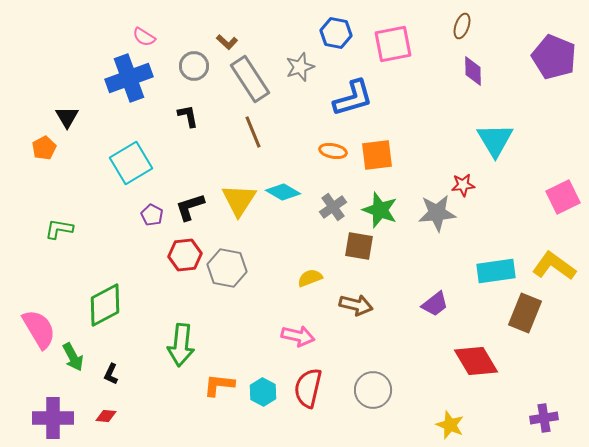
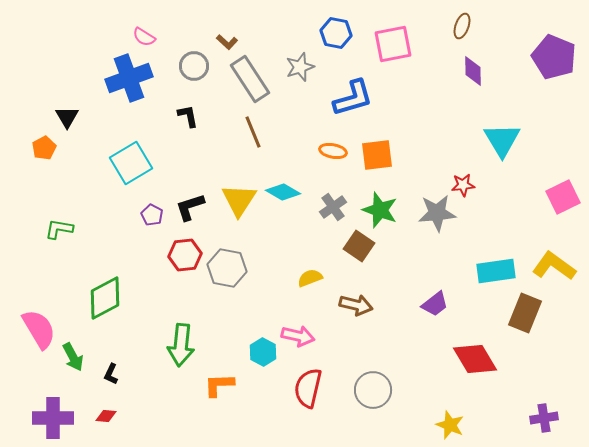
cyan triangle at (495, 140): moved 7 px right
brown square at (359, 246): rotated 24 degrees clockwise
green diamond at (105, 305): moved 7 px up
red diamond at (476, 361): moved 1 px left, 2 px up
orange L-shape at (219, 385): rotated 8 degrees counterclockwise
cyan hexagon at (263, 392): moved 40 px up
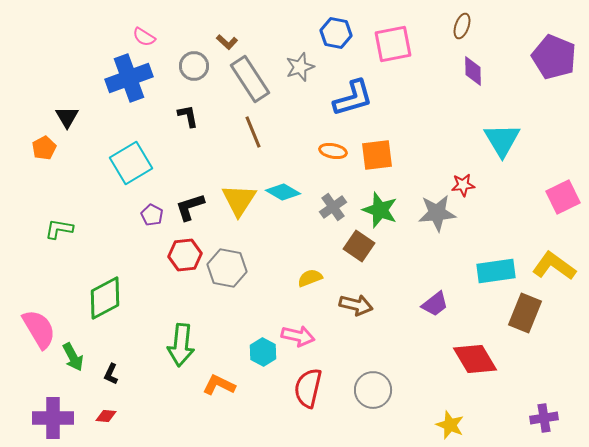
orange L-shape at (219, 385): rotated 28 degrees clockwise
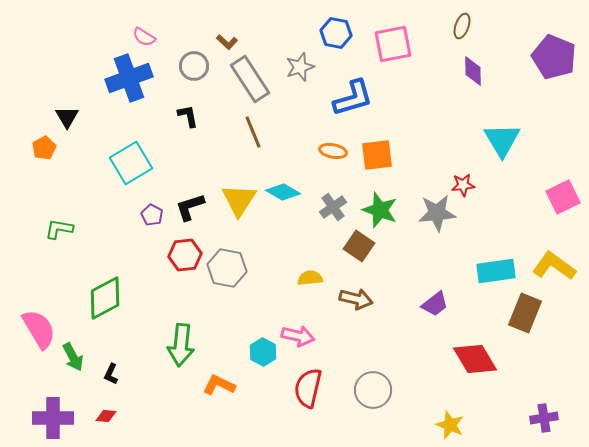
yellow semicircle at (310, 278): rotated 15 degrees clockwise
brown arrow at (356, 305): moved 6 px up
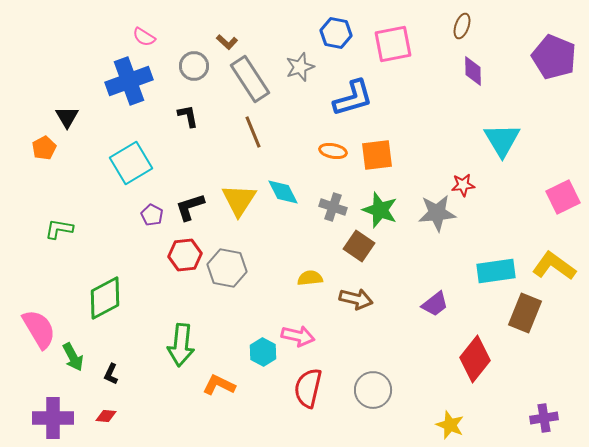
blue cross at (129, 78): moved 3 px down
cyan diamond at (283, 192): rotated 32 degrees clockwise
gray cross at (333, 207): rotated 36 degrees counterclockwise
red diamond at (475, 359): rotated 69 degrees clockwise
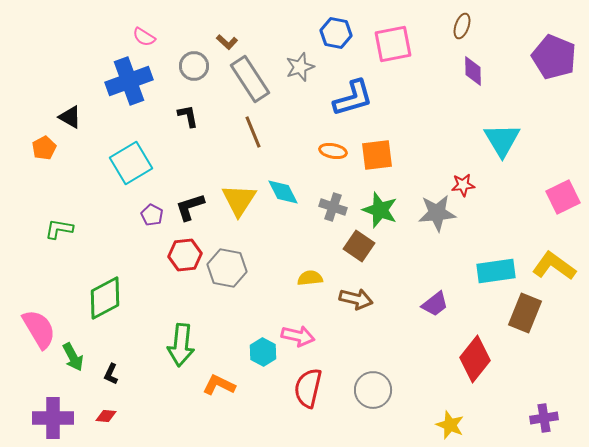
black triangle at (67, 117): moved 3 px right; rotated 30 degrees counterclockwise
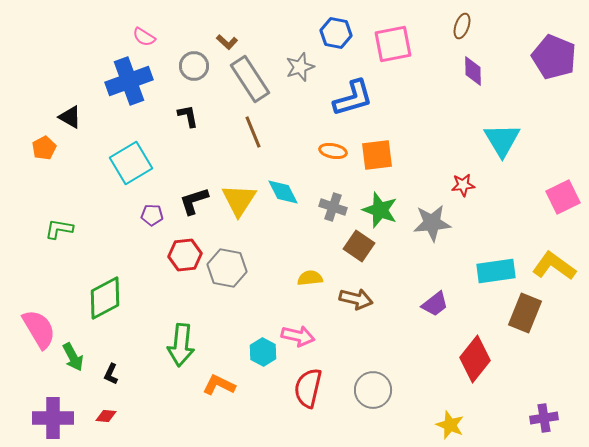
black L-shape at (190, 207): moved 4 px right, 6 px up
gray star at (437, 213): moved 5 px left, 10 px down
purple pentagon at (152, 215): rotated 25 degrees counterclockwise
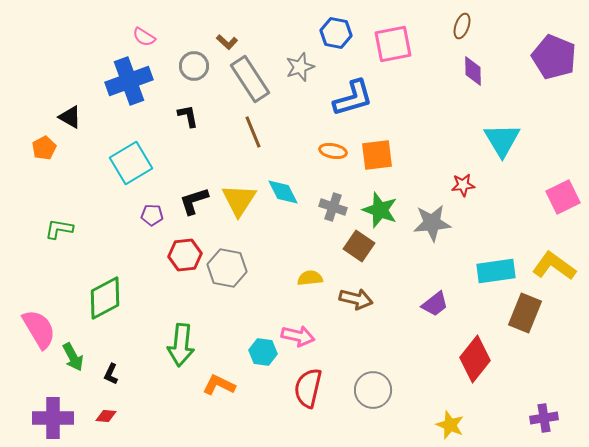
cyan hexagon at (263, 352): rotated 20 degrees counterclockwise
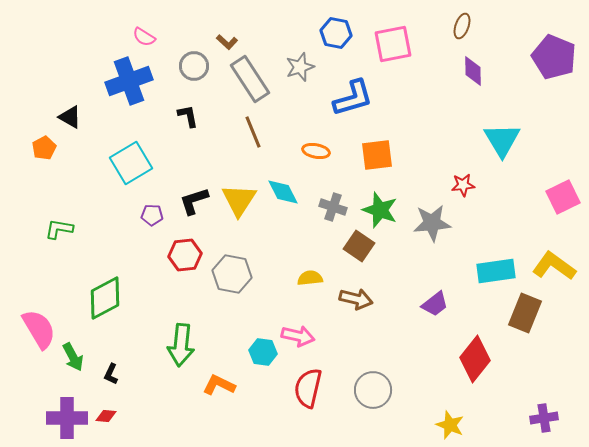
orange ellipse at (333, 151): moved 17 px left
gray hexagon at (227, 268): moved 5 px right, 6 px down
purple cross at (53, 418): moved 14 px right
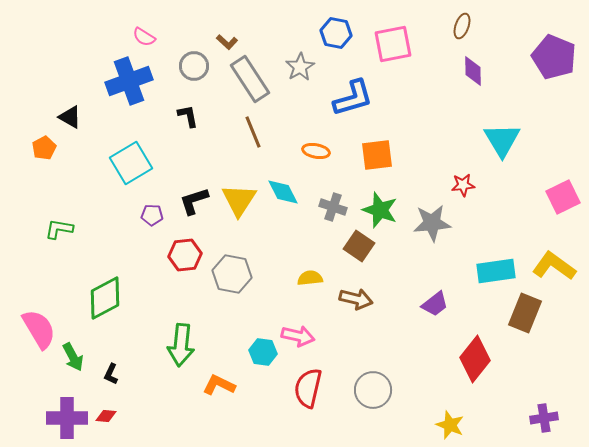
gray star at (300, 67): rotated 12 degrees counterclockwise
